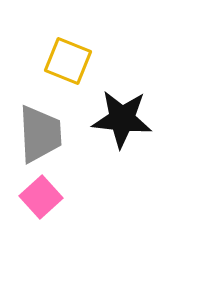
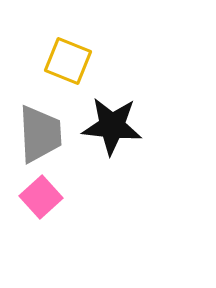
black star: moved 10 px left, 7 px down
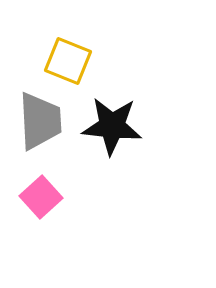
gray trapezoid: moved 13 px up
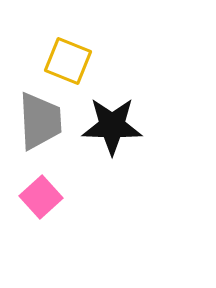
black star: rotated 4 degrees counterclockwise
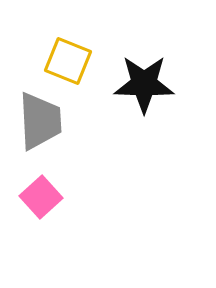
black star: moved 32 px right, 42 px up
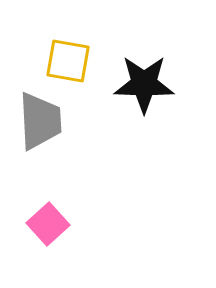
yellow square: rotated 12 degrees counterclockwise
pink square: moved 7 px right, 27 px down
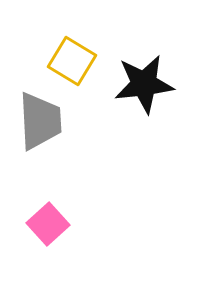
yellow square: moved 4 px right; rotated 21 degrees clockwise
black star: rotated 8 degrees counterclockwise
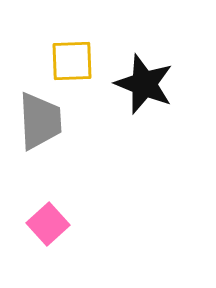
yellow square: rotated 33 degrees counterclockwise
black star: rotated 28 degrees clockwise
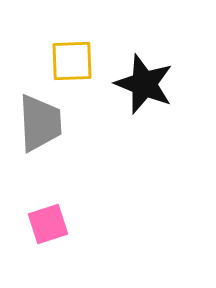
gray trapezoid: moved 2 px down
pink square: rotated 24 degrees clockwise
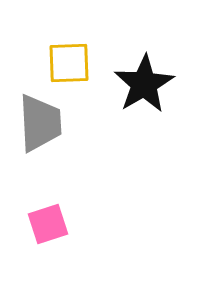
yellow square: moved 3 px left, 2 px down
black star: rotated 20 degrees clockwise
